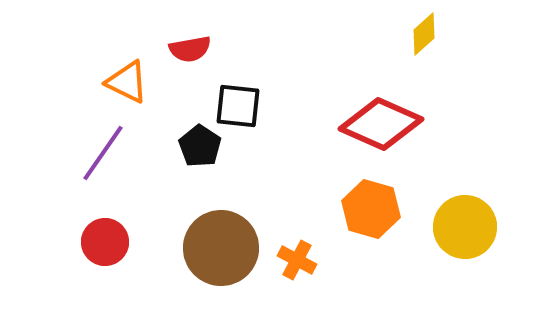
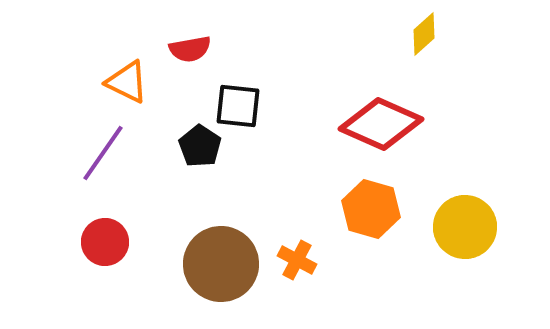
brown circle: moved 16 px down
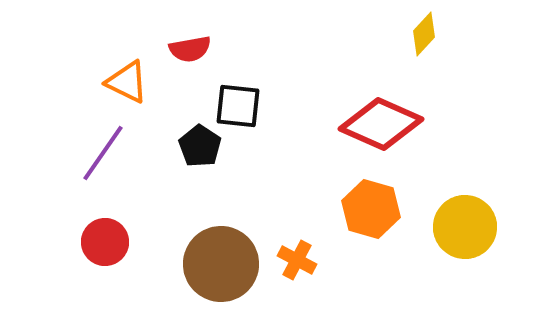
yellow diamond: rotated 6 degrees counterclockwise
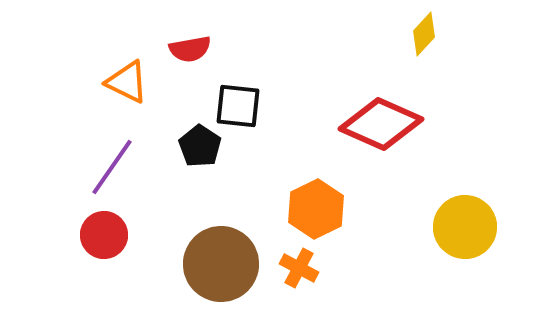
purple line: moved 9 px right, 14 px down
orange hexagon: moved 55 px left; rotated 18 degrees clockwise
red circle: moved 1 px left, 7 px up
orange cross: moved 2 px right, 8 px down
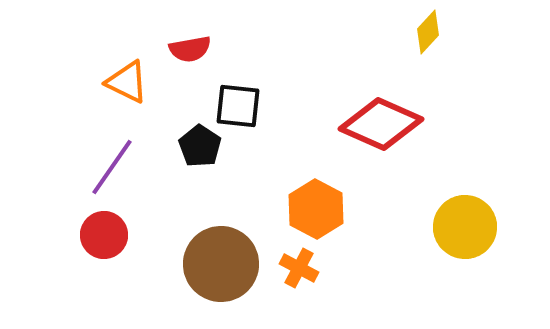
yellow diamond: moved 4 px right, 2 px up
orange hexagon: rotated 6 degrees counterclockwise
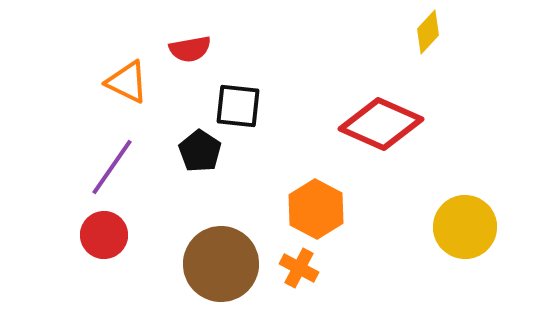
black pentagon: moved 5 px down
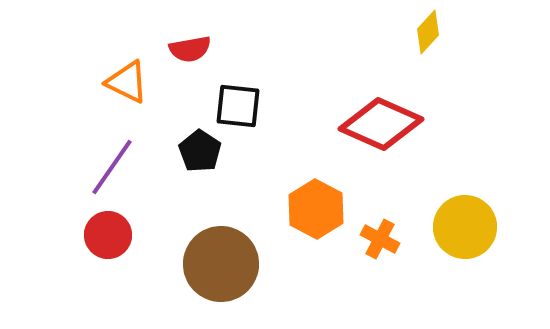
red circle: moved 4 px right
orange cross: moved 81 px right, 29 px up
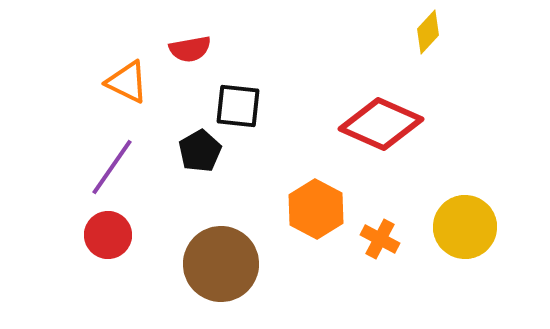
black pentagon: rotated 9 degrees clockwise
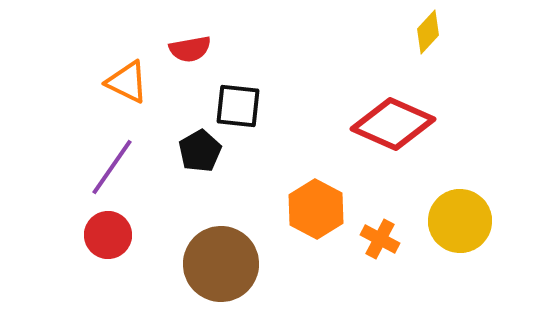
red diamond: moved 12 px right
yellow circle: moved 5 px left, 6 px up
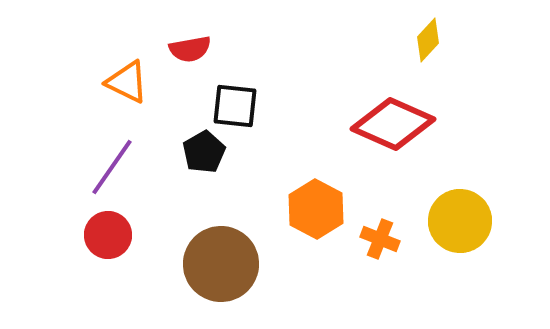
yellow diamond: moved 8 px down
black square: moved 3 px left
black pentagon: moved 4 px right, 1 px down
orange cross: rotated 6 degrees counterclockwise
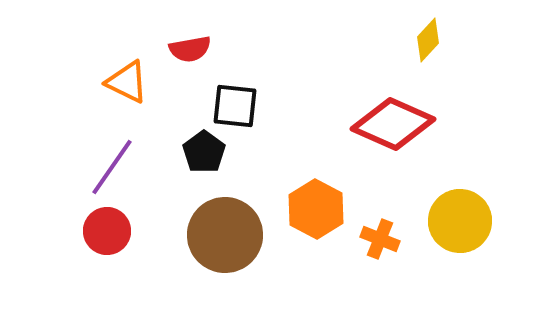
black pentagon: rotated 6 degrees counterclockwise
red circle: moved 1 px left, 4 px up
brown circle: moved 4 px right, 29 px up
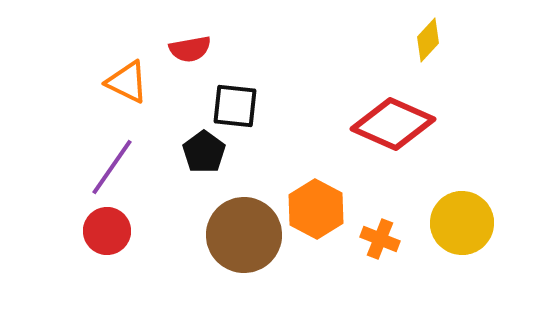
yellow circle: moved 2 px right, 2 px down
brown circle: moved 19 px right
